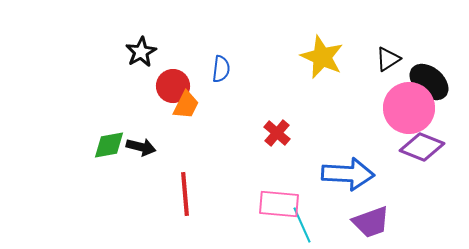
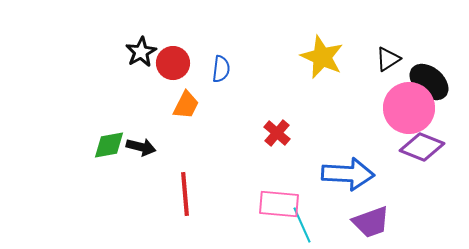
red circle: moved 23 px up
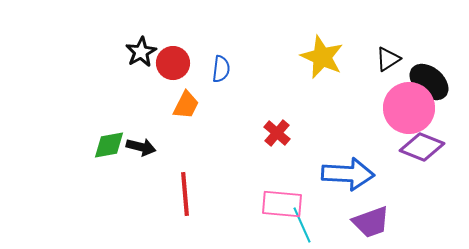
pink rectangle: moved 3 px right
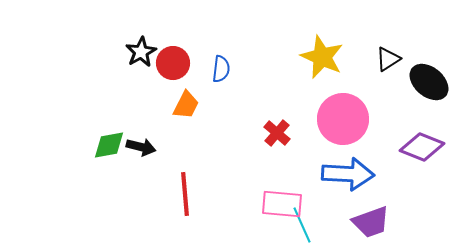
pink circle: moved 66 px left, 11 px down
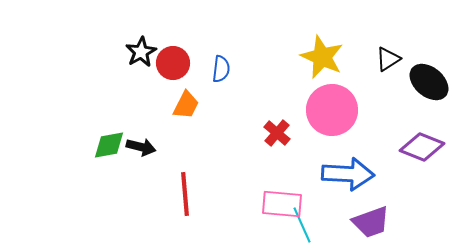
pink circle: moved 11 px left, 9 px up
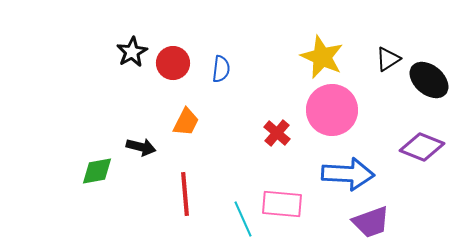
black star: moved 9 px left
black ellipse: moved 2 px up
orange trapezoid: moved 17 px down
green diamond: moved 12 px left, 26 px down
cyan line: moved 59 px left, 6 px up
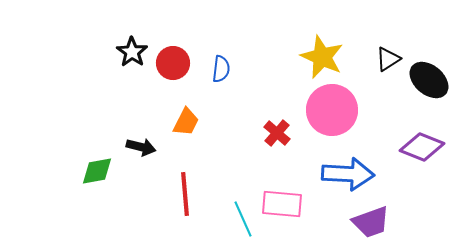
black star: rotated 8 degrees counterclockwise
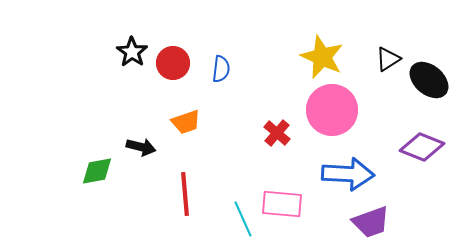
orange trapezoid: rotated 44 degrees clockwise
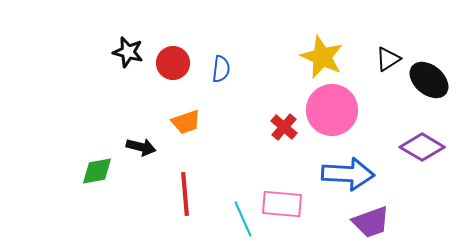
black star: moved 4 px left; rotated 20 degrees counterclockwise
red cross: moved 7 px right, 6 px up
purple diamond: rotated 9 degrees clockwise
